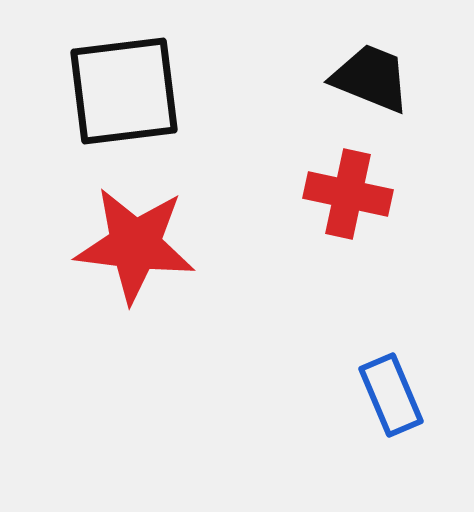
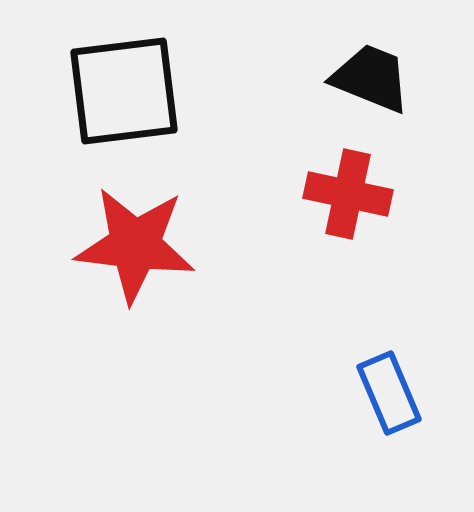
blue rectangle: moved 2 px left, 2 px up
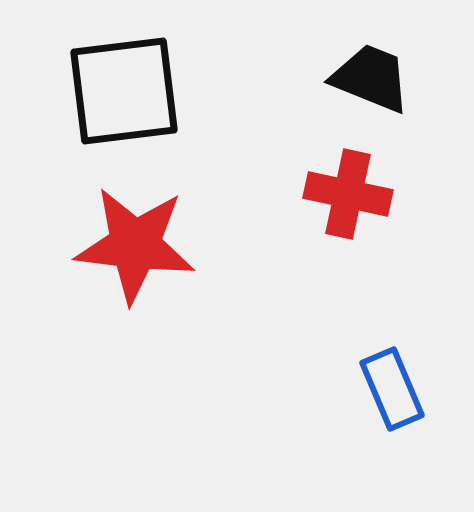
blue rectangle: moved 3 px right, 4 px up
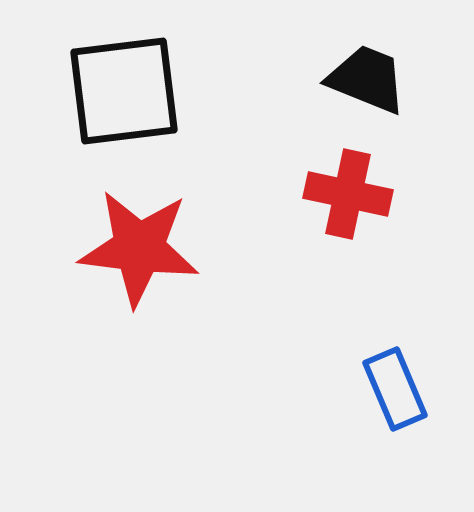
black trapezoid: moved 4 px left, 1 px down
red star: moved 4 px right, 3 px down
blue rectangle: moved 3 px right
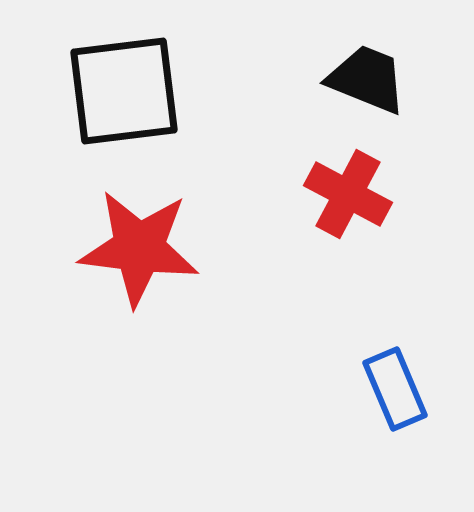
red cross: rotated 16 degrees clockwise
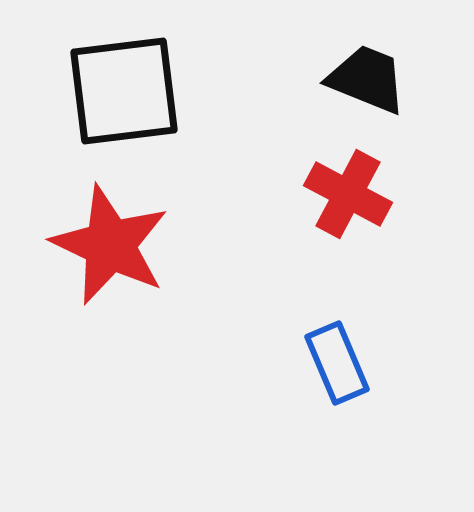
red star: moved 29 px left, 3 px up; rotated 18 degrees clockwise
blue rectangle: moved 58 px left, 26 px up
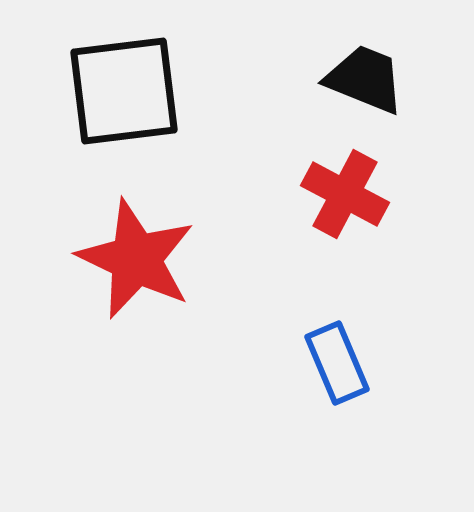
black trapezoid: moved 2 px left
red cross: moved 3 px left
red star: moved 26 px right, 14 px down
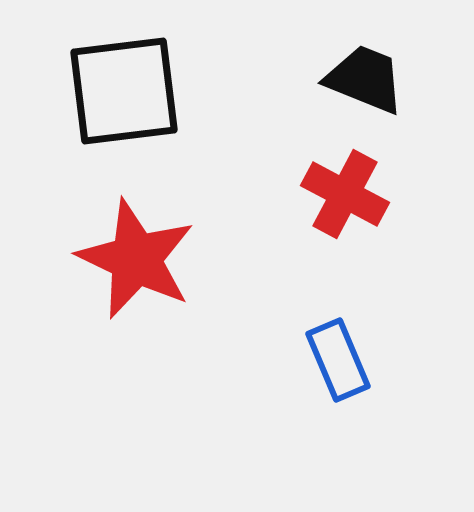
blue rectangle: moved 1 px right, 3 px up
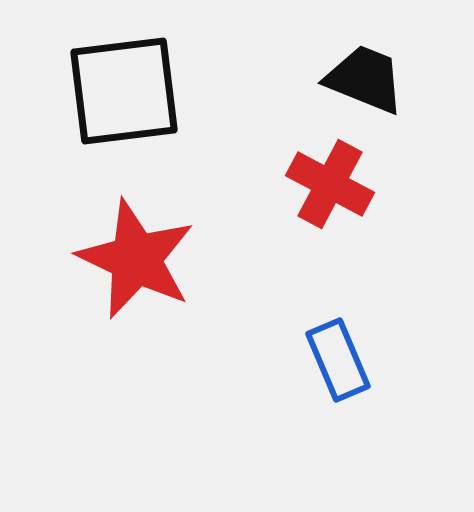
red cross: moved 15 px left, 10 px up
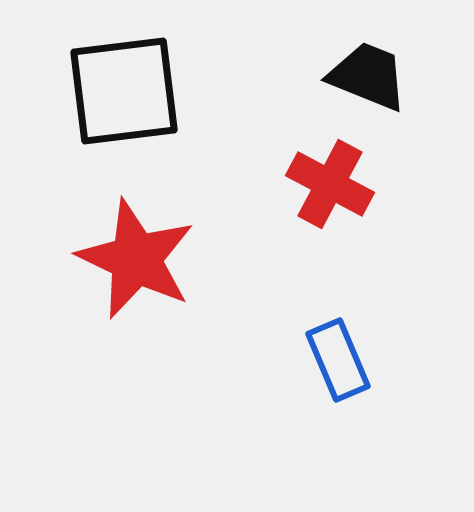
black trapezoid: moved 3 px right, 3 px up
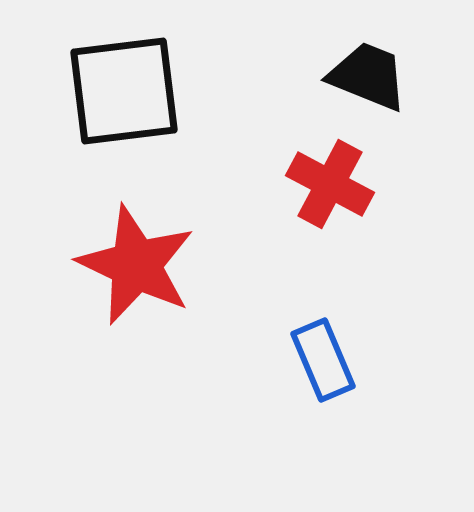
red star: moved 6 px down
blue rectangle: moved 15 px left
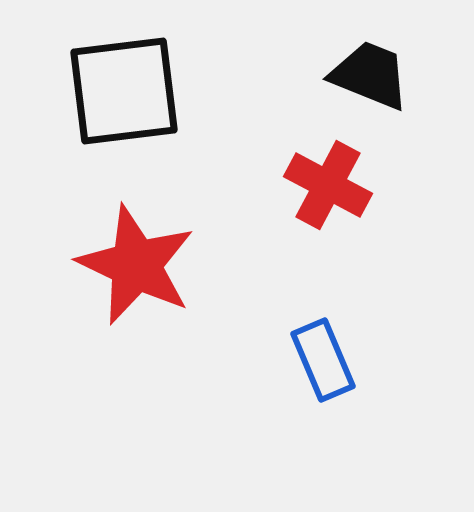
black trapezoid: moved 2 px right, 1 px up
red cross: moved 2 px left, 1 px down
